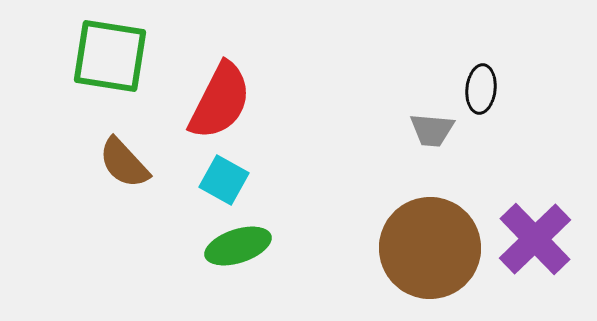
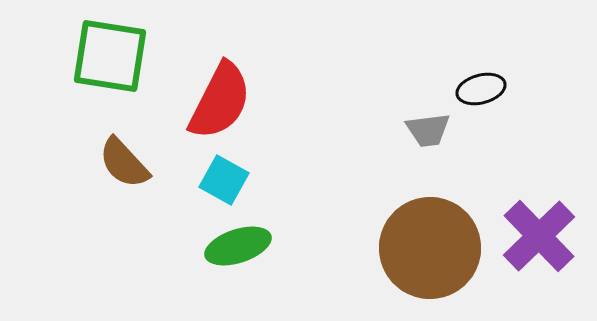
black ellipse: rotated 69 degrees clockwise
gray trapezoid: moved 4 px left; rotated 12 degrees counterclockwise
purple cross: moved 4 px right, 3 px up
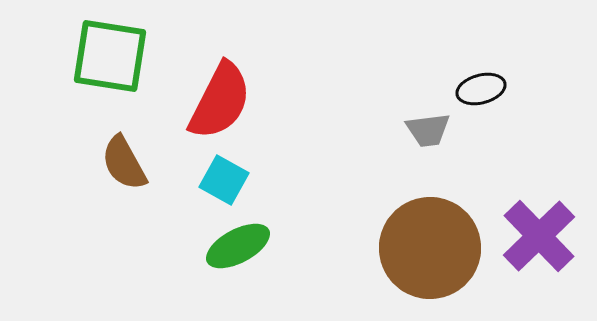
brown semicircle: rotated 14 degrees clockwise
green ellipse: rotated 10 degrees counterclockwise
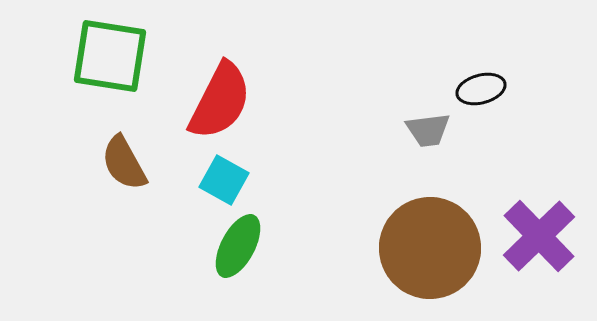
green ellipse: rotated 34 degrees counterclockwise
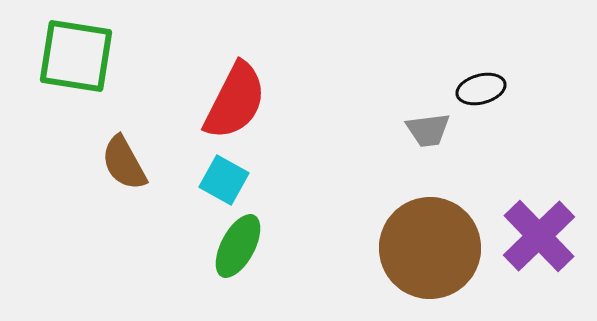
green square: moved 34 px left
red semicircle: moved 15 px right
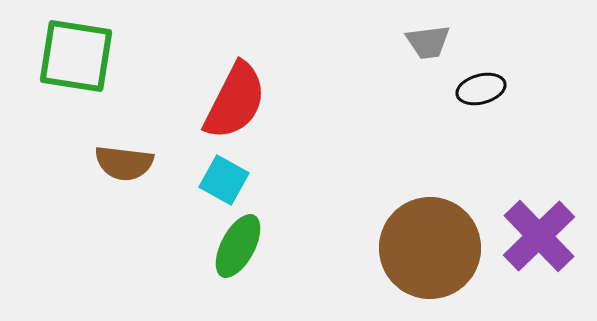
gray trapezoid: moved 88 px up
brown semicircle: rotated 54 degrees counterclockwise
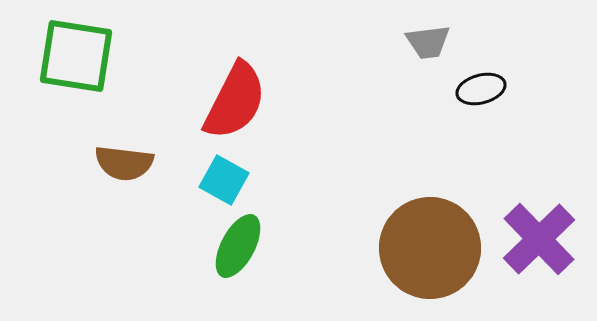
purple cross: moved 3 px down
